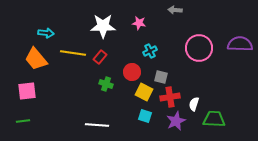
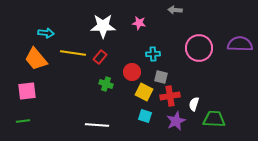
cyan cross: moved 3 px right, 3 px down; rotated 24 degrees clockwise
red cross: moved 1 px up
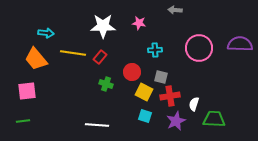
cyan cross: moved 2 px right, 4 px up
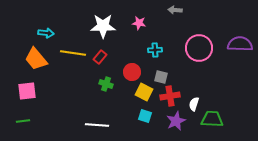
green trapezoid: moved 2 px left
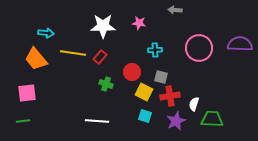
pink square: moved 2 px down
white line: moved 4 px up
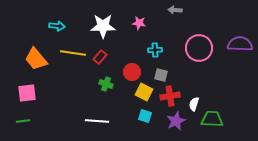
cyan arrow: moved 11 px right, 7 px up
gray square: moved 2 px up
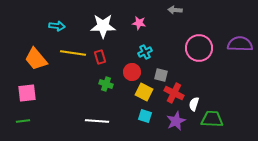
cyan cross: moved 10 px left, 2 px down; rotated 24 degrees counterclockwise
red rectangle: rotated 56 degrees counterclockwise
red cross: moved 4 px right, 3 px up; rotated 36 degrees clockwise
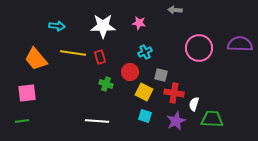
red circle: moved 2 px left
red cross: rotated 18 degrees counterclockwise
green line: moved 1 px left
